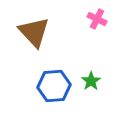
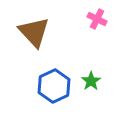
blue hexagon: rotated 20 degrees counterclockwise
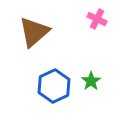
brown triangle: rotated 32 degrees clockwise
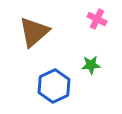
green star: moved 16 px up; rotated 30 degrees clockwise
